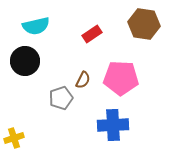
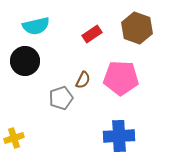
brown hexagon: moved 7 px left, 4 px down; rotated 12 degrees clockwise
blue cross: moved 6 px right, 11 px down
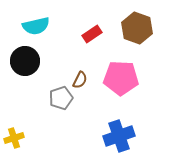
brown semicircle: moved 3 px left
blue cross: rotated 16 degrees counterclockwise
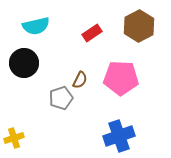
brown hexagon: moved 2 px right, 2 px up; rotated 12 degrees clockwise
red rectangle: moved 1 px up
black circle: moved 1 px left, 2 px down
